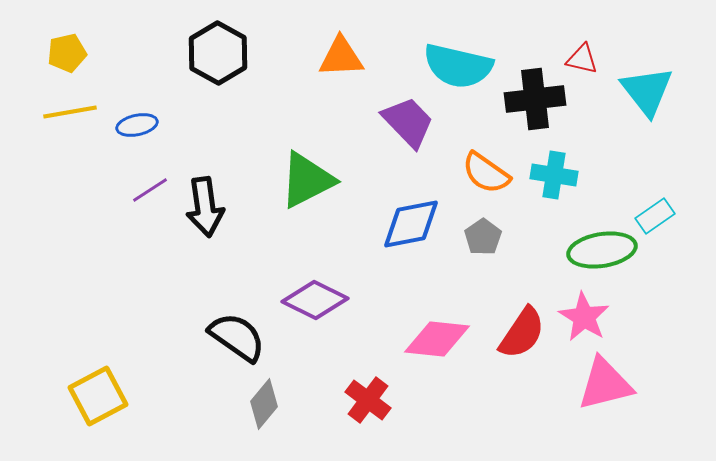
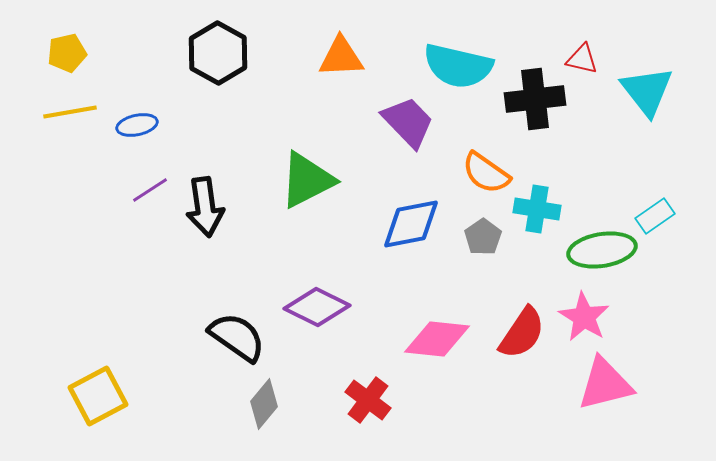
cyan cross: moved 17 px left, 34 px down
purple diamond: moved 2 px right, 7 px down
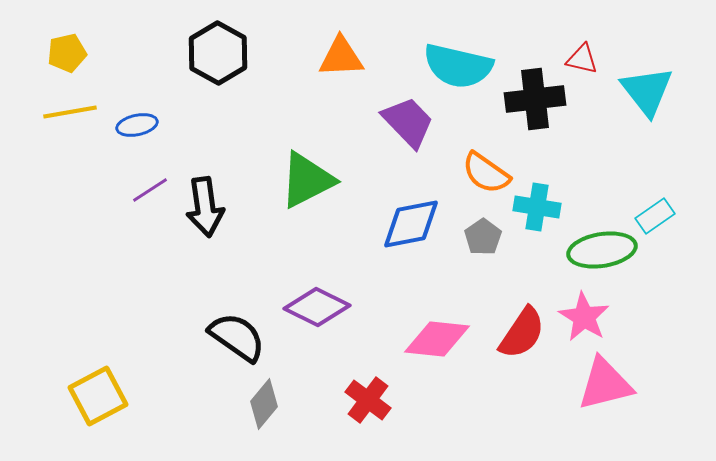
cyan cross: moved 2 px up
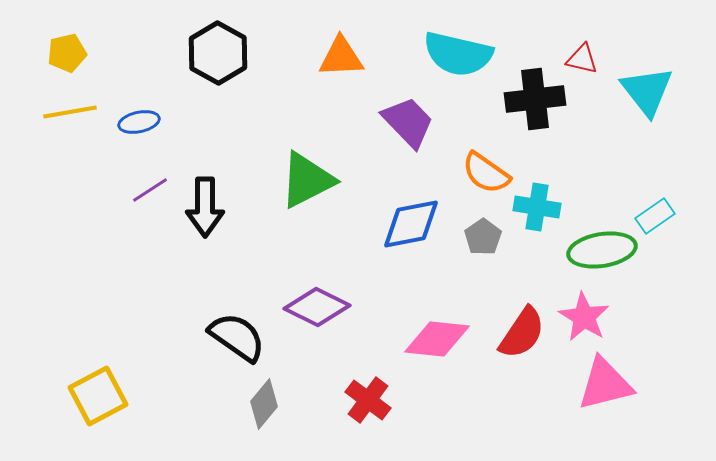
cyan semicircle: moved 12 px up
blue ellipse: moved 2 px right, 3 px up
black arrow: rotated 8 degrees clockwise
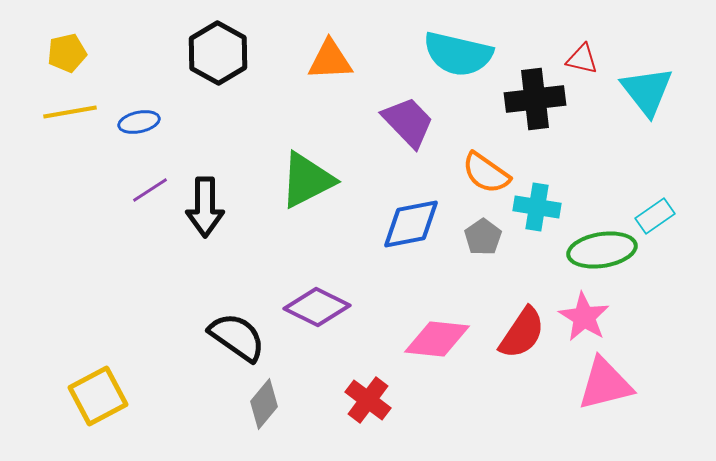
orange triangle: moved 11 px left, 3 px down
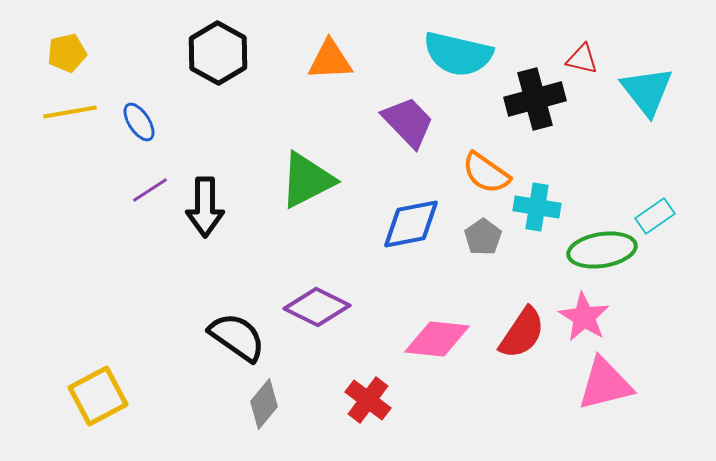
black cross: rotated 8 degrees counterclockwise
blue ellipse: rotated 69 degrees clockwise
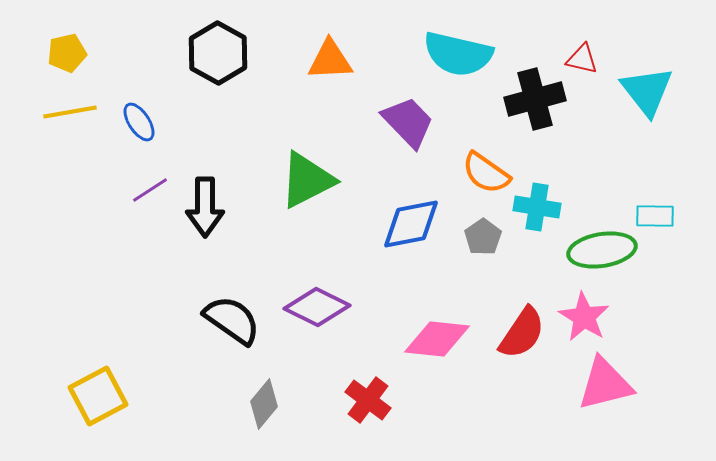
cyan rectangle: rotated 36 degrees clockwise
black semicircle: moved 5 px left, 17 px up
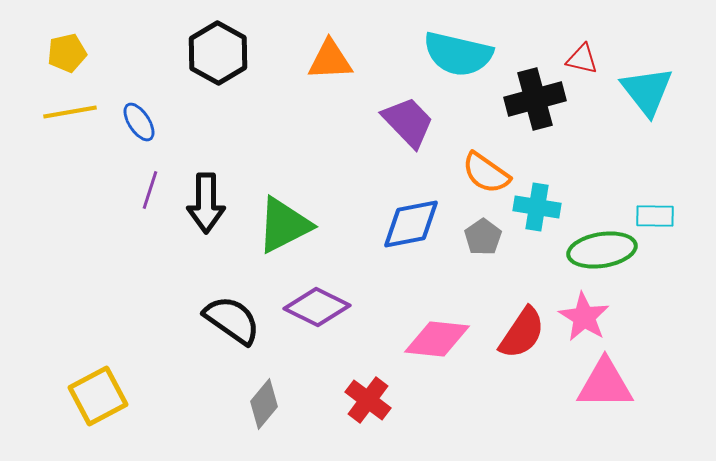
green triangle: moved 23 px left, 45 px down
purple line: rotated 39 degrees counterclockwise
black arrow: moved 1 px right, 4 px up
pink triangle: rotated 14 degrees clockwise
